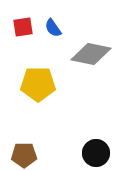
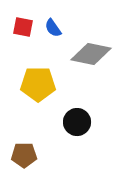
red square: rotated 20 degrees clockwise
black circle: moved 19 px left, 31 px up
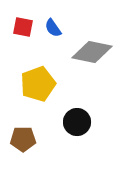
gray diamond: moved 1 px right, 2 px up
yellow pentagon: rotated 20 degrees counterclockwise
brown pentagon: moved 1 px left, 16 px up
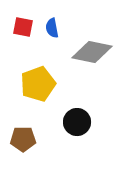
blue semicircle: moved 1 px left; rotated 24 degrees clockwise
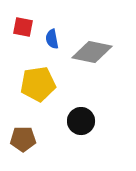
blue semicircle: moved 11 px down
yellow pentagon: rotated 12 degrees clockwise
black circle: moved 4 px right, 1 px up
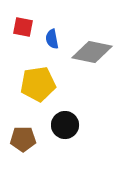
black circle: moved 16 px left, 4 px down
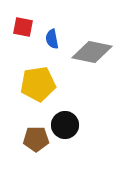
brown pentagon: moved 13 px right
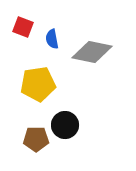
red square: rotated 10 degrees clockwise
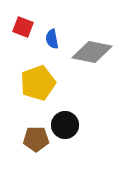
yellow pentagon: moved 1 px up; rotated 12 degrees counterclockwise
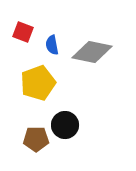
red square: moved 5 px down
blue semicircle: moved 6 px down
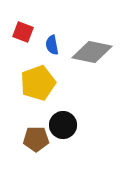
black circle: moved 2 px left
